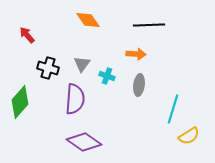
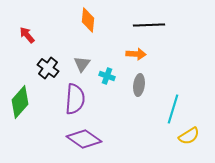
orange diamond: rotated 40 degrees clockwise
black cross: rotated 20 degrees clockwise
purple diamond: moved 3 px up
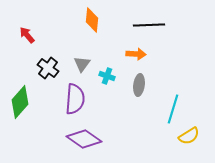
orange diamond: moved 4 px right
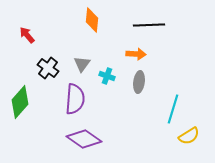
gray ellipse: moved 3 px up
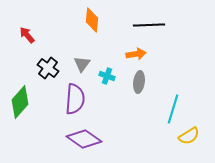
orange arrow: rotated 12 degrees counterclockwise
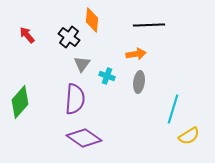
black cross: moved 21 px right, 31 px up
purple diamond: moved 1 px up
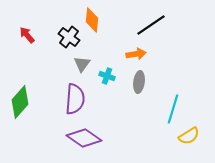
black line: moved 2 px right; rotated 32 degrees counterclockwise
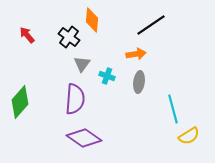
cyan line: rotated 32 degrees counterclockwise
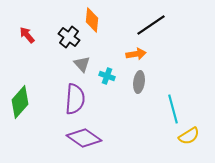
gray triangle: rotated 18 degrees counterclockwise
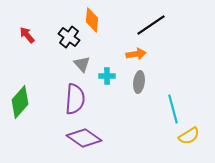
cyan cross: rotated 21 degrees counterclockwise
